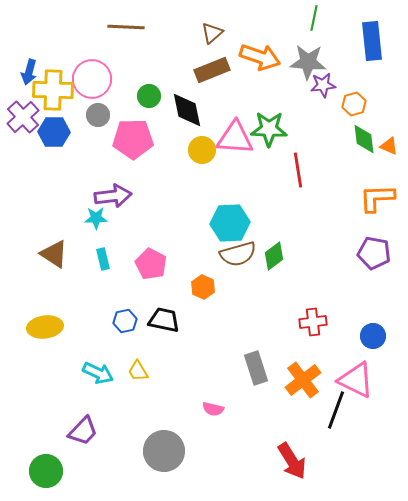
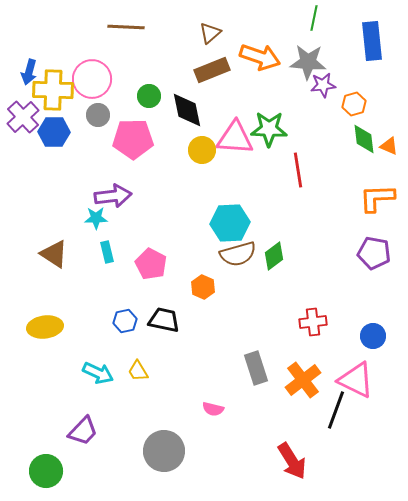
brown triangle at (212, 33): moved 2 px left
cyan rectangle at (103, 259): moved 4 px right, 7 px up
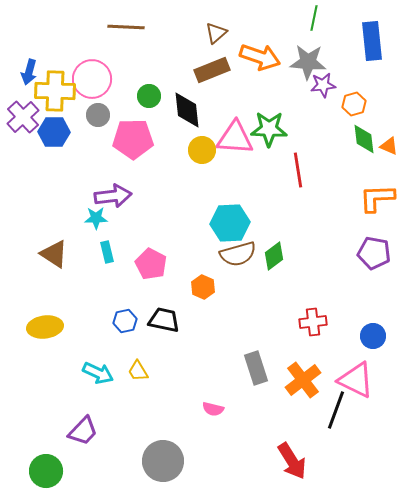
brown triangle at (210, 33): moved 6 px right
yellow cross at (53, 90): moved 2 px right, 1 px down
black diamond at (187, 110): rotated 6 degrees clockwise
gray circle at (164, 451): moved 1 px left, 10 px down
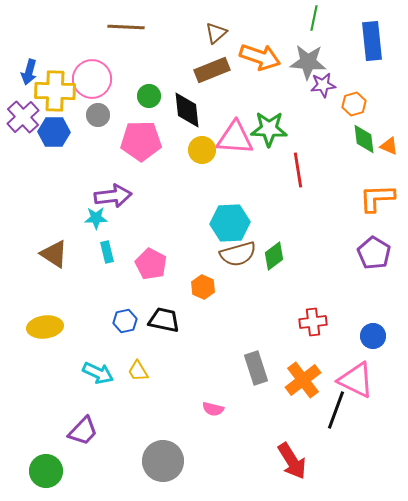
pink pentagon at (133, 139): moved 8 px right, 2 px down
purple pentagon at (374, 253): rotated 20 degrees clockwise
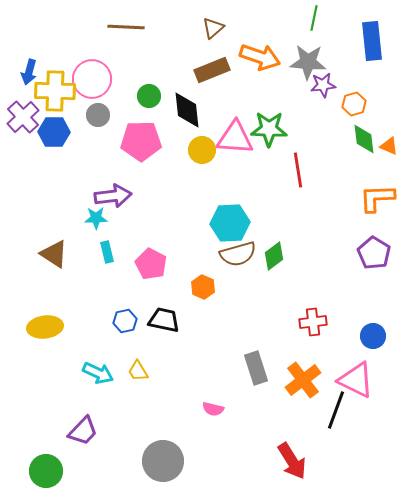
brown triangle at (216, 33): moved 3 px left, 5 px up
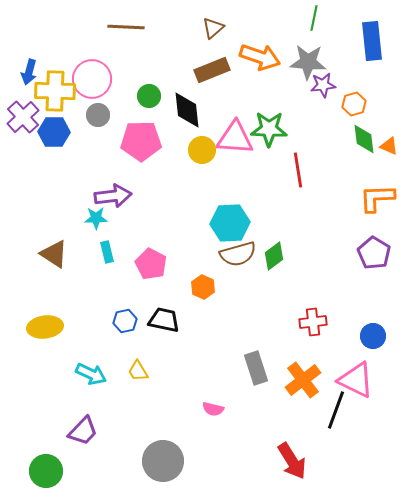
cyan arrow at (98, 373): moved 7 px left, 1 px down
